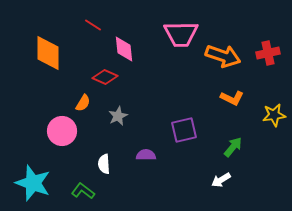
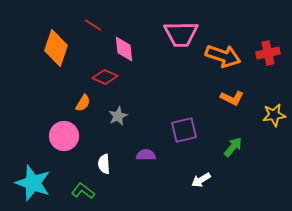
orange diamond: moved 8 px right, 5 px up; rotated 18 degrees clockwise
pink circle: moved 2 px right, 5 px down
white arrow: moved 20 px left
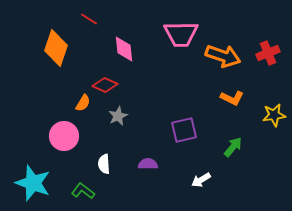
red line: moved 4 px left, 6 px up
red cross: rotated 10 degrees counterclockwise
red diamond: moved 8 px down
purple semicircle: moved 2 px right, 9 px down
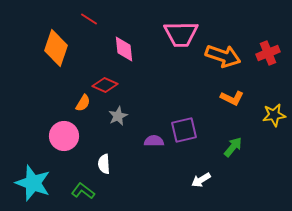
purple semicircle: moved 6 px right, 23 px up
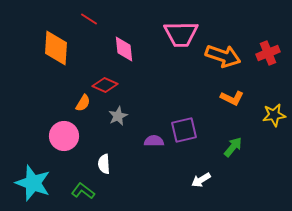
orange diamond: rotated 15 degrees counterclockwise
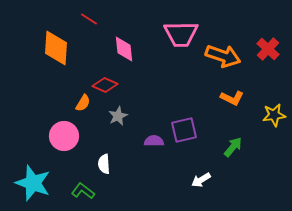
red cross: moved 4 px up; rotated 25 degrees counterclockwise
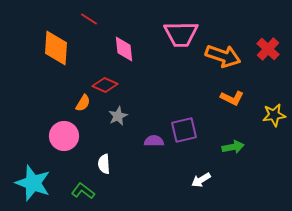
green arrow: rotated 40 degrees clockwise
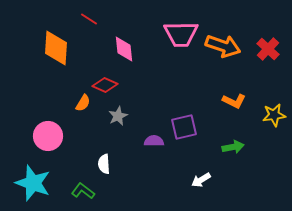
orange arrow: moved 10 px up
orange L-shape: moved 2 px right, 3 px down
purple square: moved 3 px up
pink circle: moved 16 px left
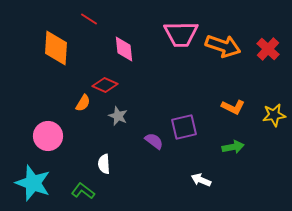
orange L-shape: moved 1 px left, 6 px down
gray star: rotated 24 degrees counterclockwise
purple semicircle: rotated 36 degrees clockwise
white arrow: rotated 54 degrees clockwise
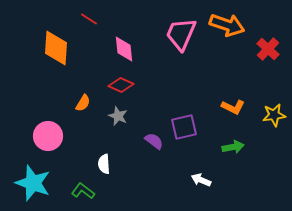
pink trapezoid: rotated 114 degrees clockwise
orange arrow: moved 4 px right, 21 px up
red diamond: moved 16 px right
